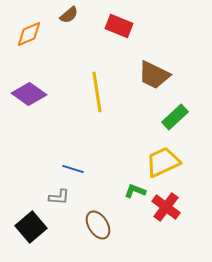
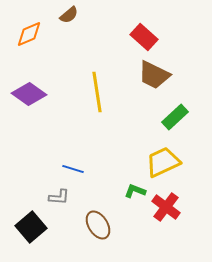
red rectangle: moved 25 px right, 11 px down; rotated 20 degrees clockwise
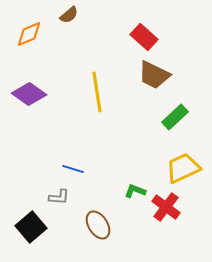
yellow trapezoid: moved 20 px right, 6 px down
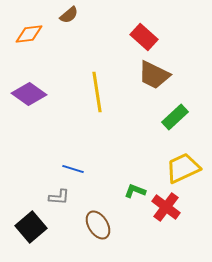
orange diamond: rotated 16 degrees clockwise
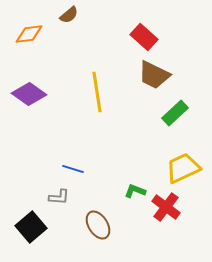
green rectangle: moved 4 px up
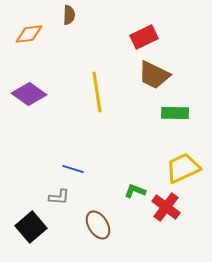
brown semicircle: rotated 48 degrees counterclockwise
red rectangle: rotated 68 degrees counterclockwise
green rectangle: rotated 44 degrees clockwise
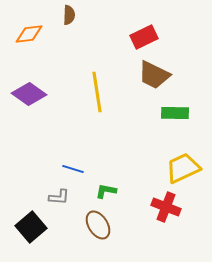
green L-shape: moved 29 px left; rotated 10 degrees counterclockwise
red cross: rotated 16 degrees counterclockwise
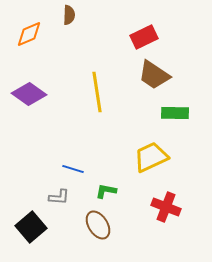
orange diamond: rotated 16 degrees counterclockwise
brown trapezoid: rotated 8 degrees clockwise
yellow trapezoid: moved 32 px left, 11 px up
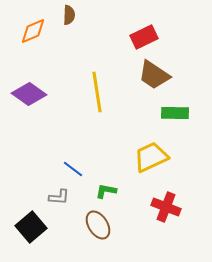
orange diamond: moved 4 px right, 3 px up
blue line: rotated 20 degrees clockwise
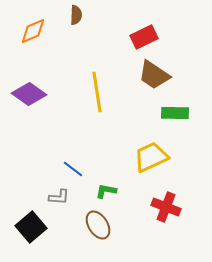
brown semicircle: moved 7 px right
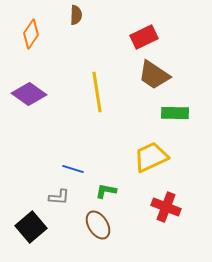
orange diamond: moved 2 px left, 3 px down; rotated 32 degrees counterclockwise
blue line: rotated 20 degrees counterclockwise
